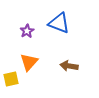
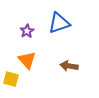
blue triangle: rotated 40 degrees counterclockwise
orange triangle: moved 2 px left, 2 px up; rotated 24 degrees counterclockwise
yellow square: rotated 28 degrees clockwise
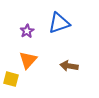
orange triangle: moved 1 px right; rotated 24 degrees clockwise
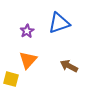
brown arrow: rotated 18 degrees clockwise
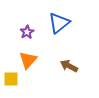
blue triangle: rotated 20 degrees counterclockwise
purple star: moved 1 px down
yellow square: rotated 14 degrees counterclockwise
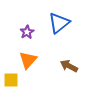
yellow square: moved 1 px down
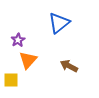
purple star: moved 9 px left, 8 px down
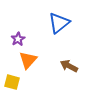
purple star: moved 1 px up
yellow square: moved 1 px right, 2 px down; rotated 14 degrees clockwise
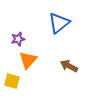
purple star: rotated 16 degrees clockwise
yellow square: moved 1 px up
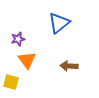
orange triangle: moved 1 px left; rotated 18 degrees counterclockwise
brown arrow: rotated 24 degrees counterclockwise
yellow square: moved 1 px left, 1 px down
